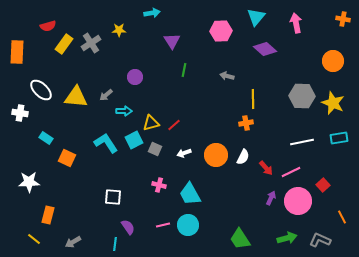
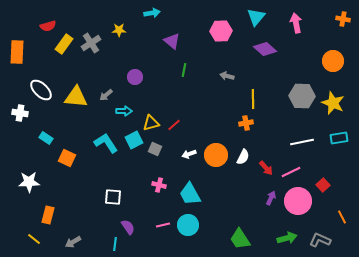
purple triangle at (172, 41): rotated 18 degrees counterclockwise
white arrow at (184, 153): moved 5 px right, 1 px down
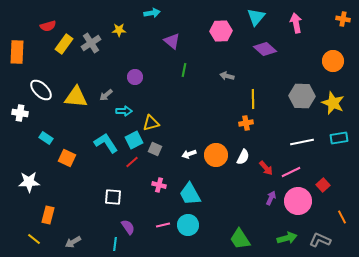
red line at (174, 125): moved 42 px left, 37 px down
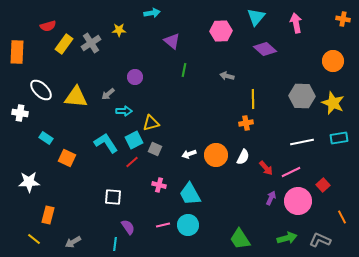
gray arrow at (106, 95): moved 2 px right, 1 px up
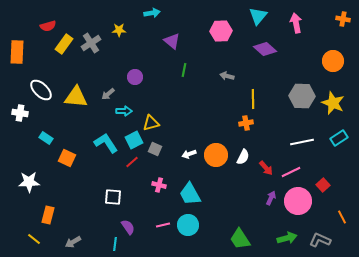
cyan triangle at (256, 17): moved 2 px right, 1 px up
cyan rectangle at (339, 138): rotated 24 degrees counterclockwise
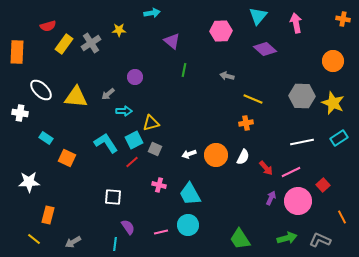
yellow line at (253, 99): rotated 66 degrees counterclockwise
pink line at (163, 225): moved 2 px left, 7 px down
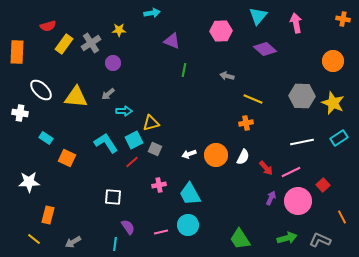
purple triangle at (172, 41): rotated 18 degrees counterclockwise
purple circle at (135, 77): moved 22 px left, 14 px up
pink cross at (159, 185): rotated 24 degrees counterclockwise
